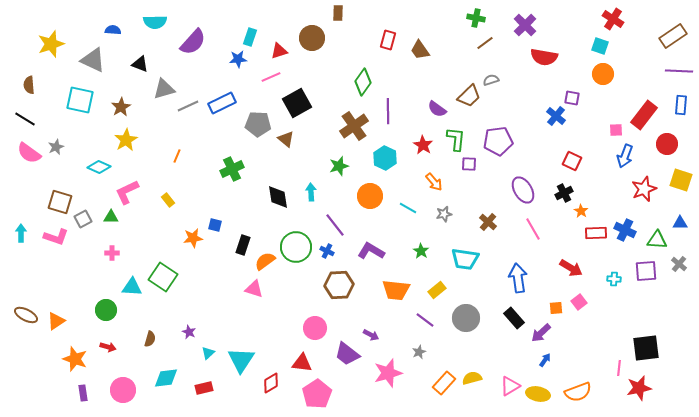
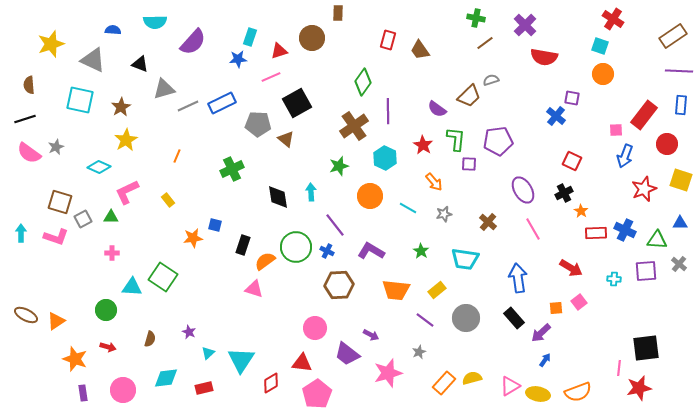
black line at (25, 119): rotated 50 degrees counterclockwise
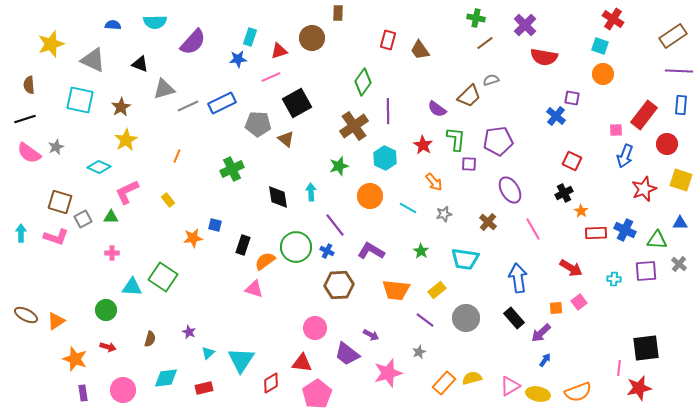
blue semicircle at (113, 30): moved 5 px up
purple ellipse at (523, 190): moved 13 px left
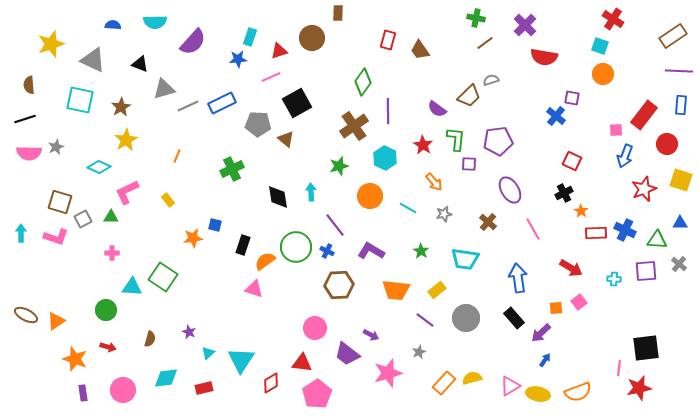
pink semicircle at (29, 153): rotated 35 degrees counterclockwise
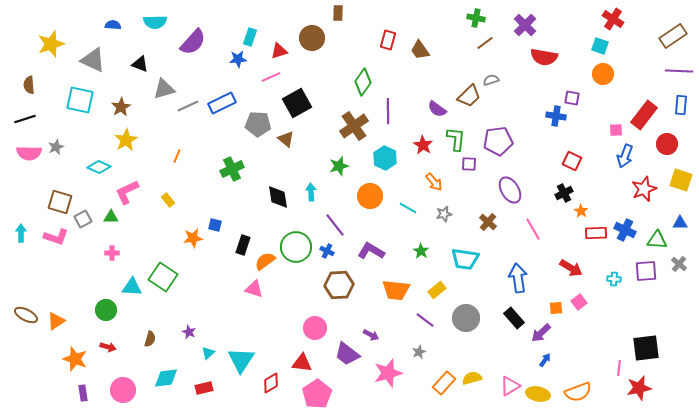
blue cross at (556, 116): rotated 30 degrees counterclockwise
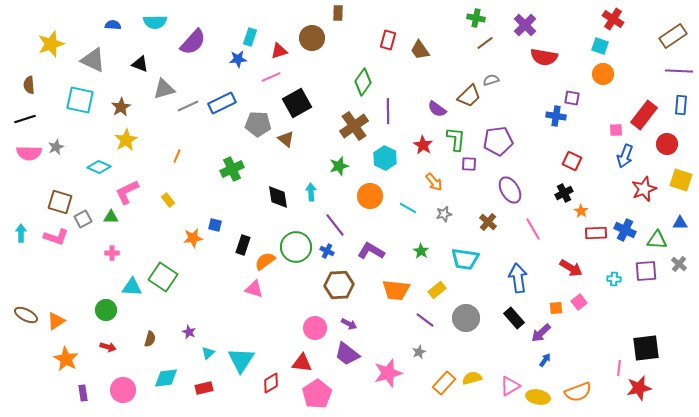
purple arrow at (371, 335): moved 22 px left, 11 px up
orange star at (75, 359): moved 9 px left; rotated 10 degrees clockwise
yellow ellipse at (538, 394): moved 3 px down
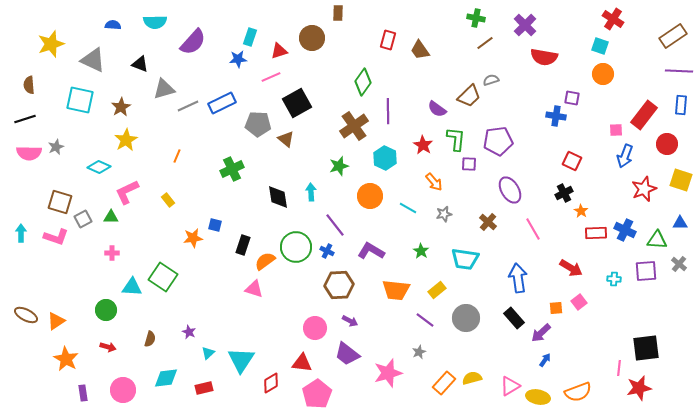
purple arrow at (349, 324): moved 1 px right, 3 px up
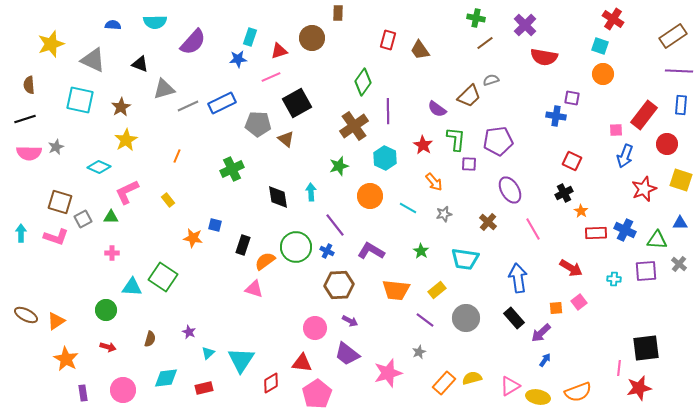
orange star at (193, 238): rotated 18 degrees clockwise
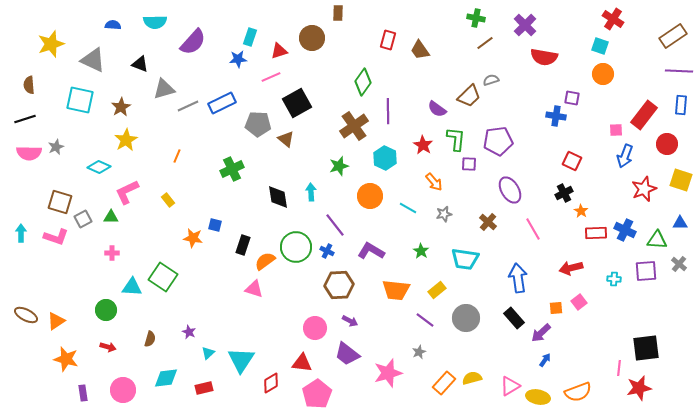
red arrow at (571, 268): rotated 135 degrees clockwise
orange star at (66, 359): rotated 15 degrees counterclockwise
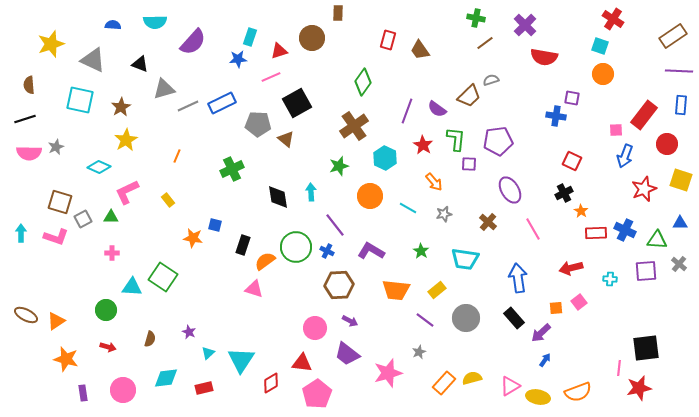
purple line at (388, 111): moved 19 px right; rotated 20 degrees clockwise
cyan cross at (614, 279): moved 4 px left
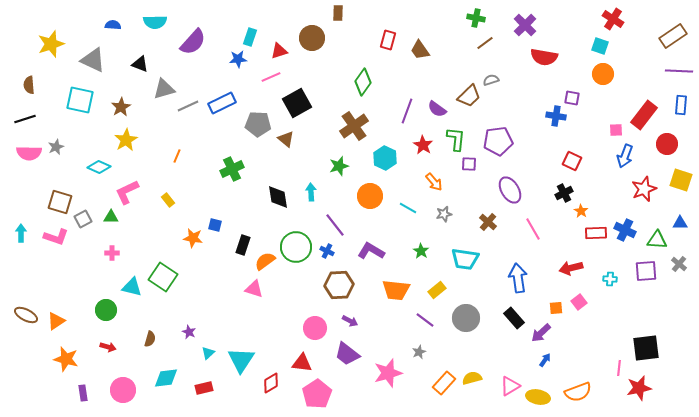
cyan triangle at (132, 287): rotated 10 degrees clockwise
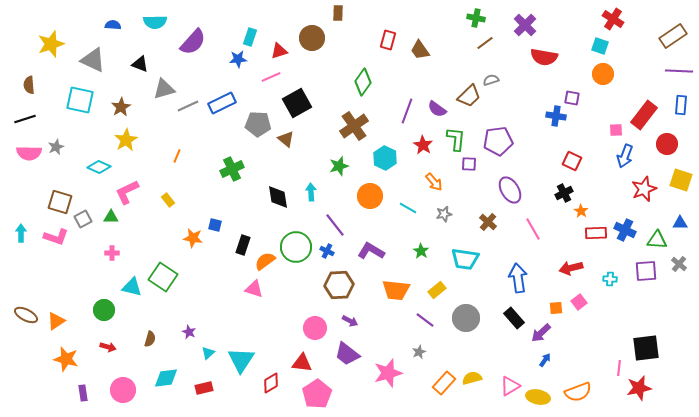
green circle at (106, 310): moved 2 px left
